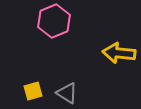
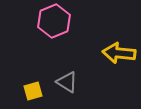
gray triangle: moved 11 px up
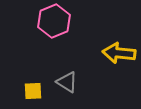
yellow square: rotated 12 degrees clockwise
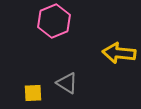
gray triangle: moved 1 px down
yellow square: moved 2 px down
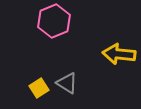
yellow arrow: moved 1 px down
yellow square: moved 6 px right, 5 px up; rotated 30 degrees counterclockwise
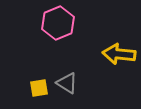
pink hexagon: moved 4 px right, 2 px down
yellow square: rotated 24 degrees clockwise
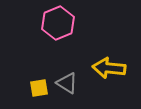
yellow arrow: moved 10 px left, 14 px down
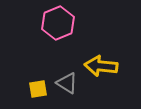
yellow arrow: moved 8 px left, 2 px up
yellow square: moved 1 px left, 1 px down
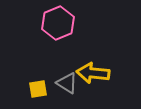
yellow arrow: moved 8 px left, 7 px down
